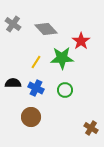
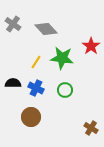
red star: moved 10 px right, 5 px down
green star: rotated 10 degrees clockwise
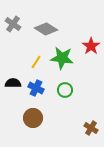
gray diamond: rotated 15 degrees counterclockwise
brown circle: moved 2 px right, 1 px down
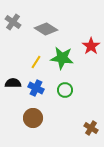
gray cross: moved 2 px up
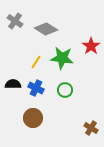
gray cross: moved 2 px right, 1 px up
black semicircle: moved 1 px down
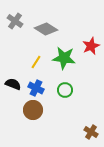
red star: rotated 12 degrees clockwise
green star: moved 2 px right
black semicircle: rotated 21 degrees clockwise
brown circle: moved 8 px up
brown cross: moved 4 px down
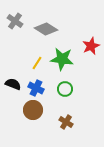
green star: moved 2 px left, 1 px down
yellow line: moved 1 px right, 1 px down
green circle: moved 1 px up
brown cross: moved 25 px left, 10 px up
